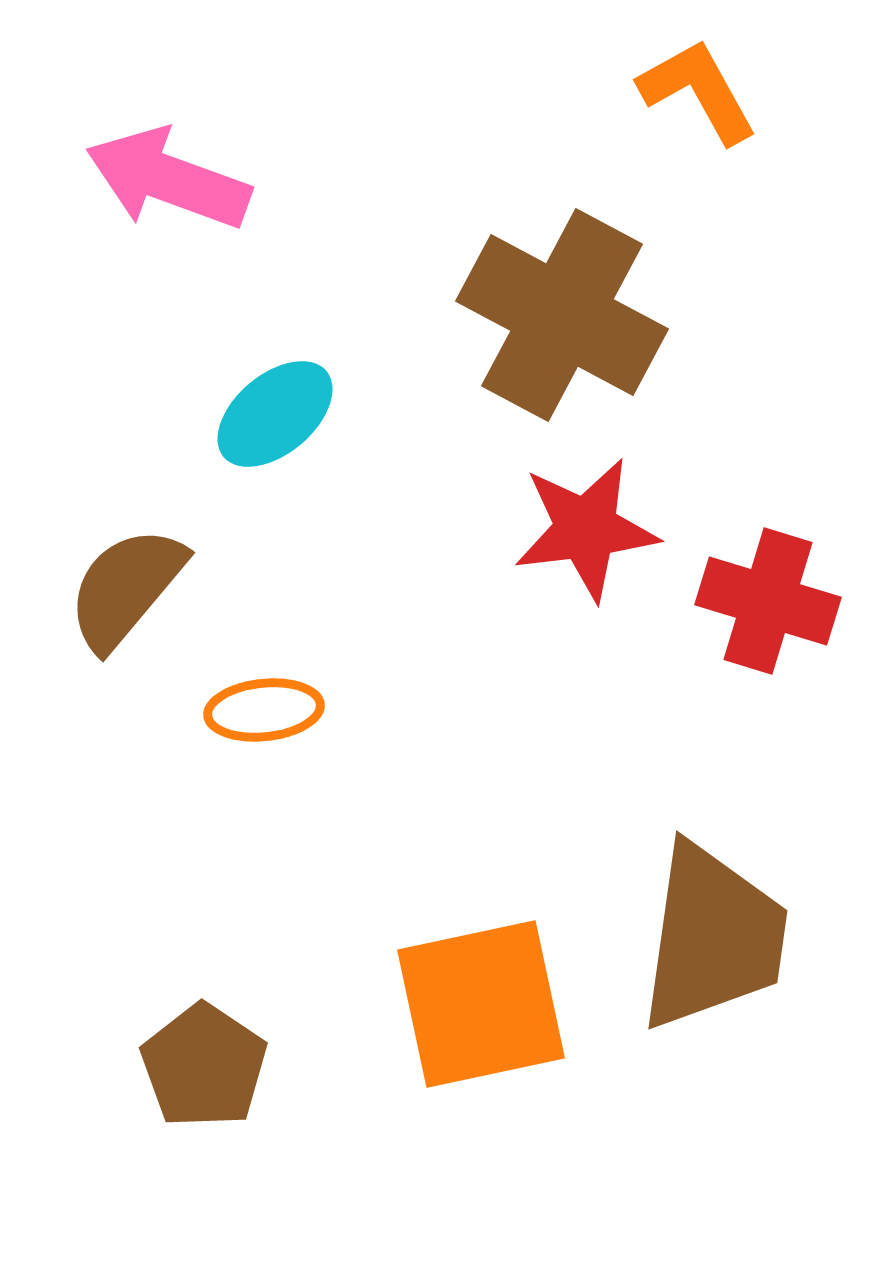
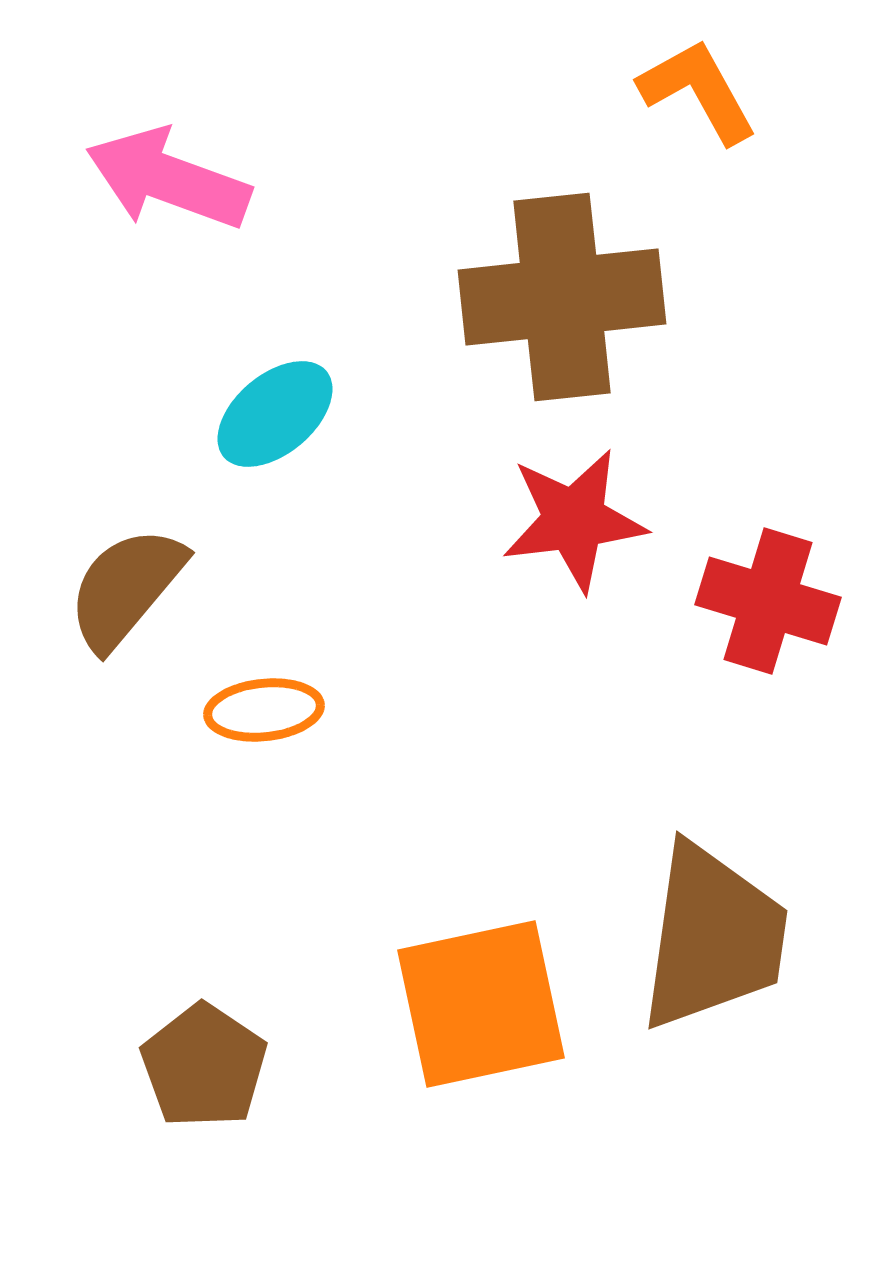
brown cross: moved 18 px up; rotated 34 degrees counterclockwise
red star: moved 12 px left, 9 px up
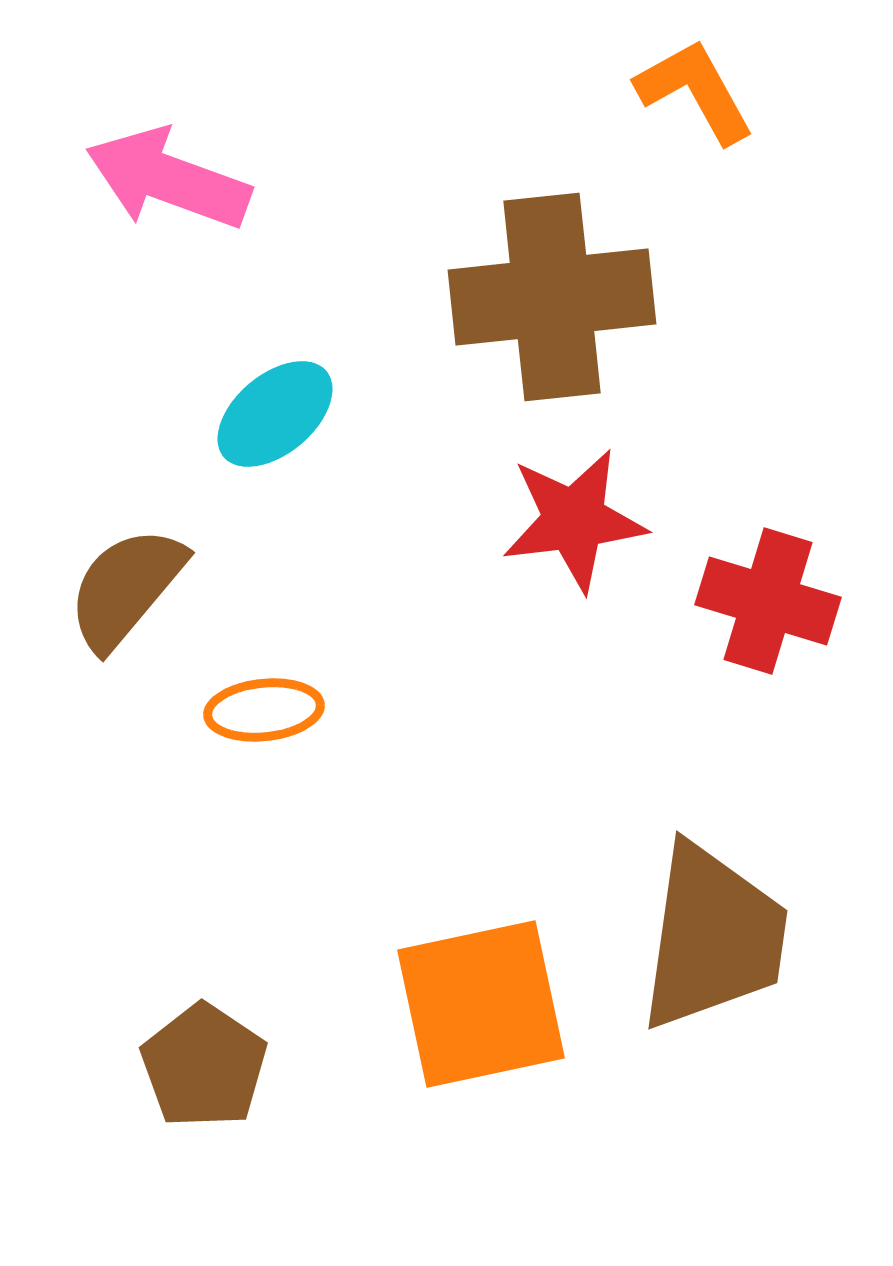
orange L-shape: moved 3 px left
brown cross: moved 10 px left
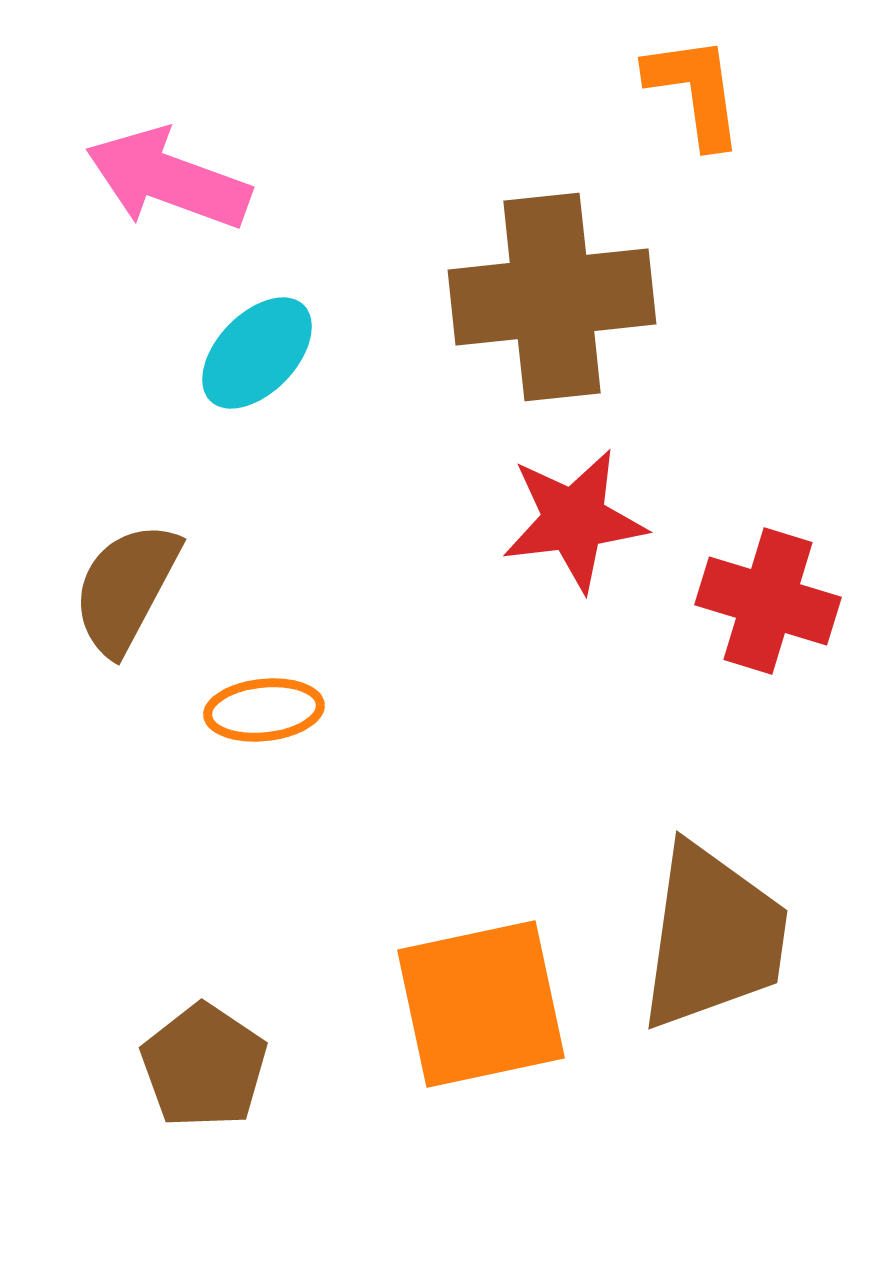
orange L-shape: rotated 21 degrees clockwise
cyan ellipse: moved 18 px left, 61 px up; rotated 6 degrees counterclockwise
brown semicircle: rotated 12 degrees counterclockwise
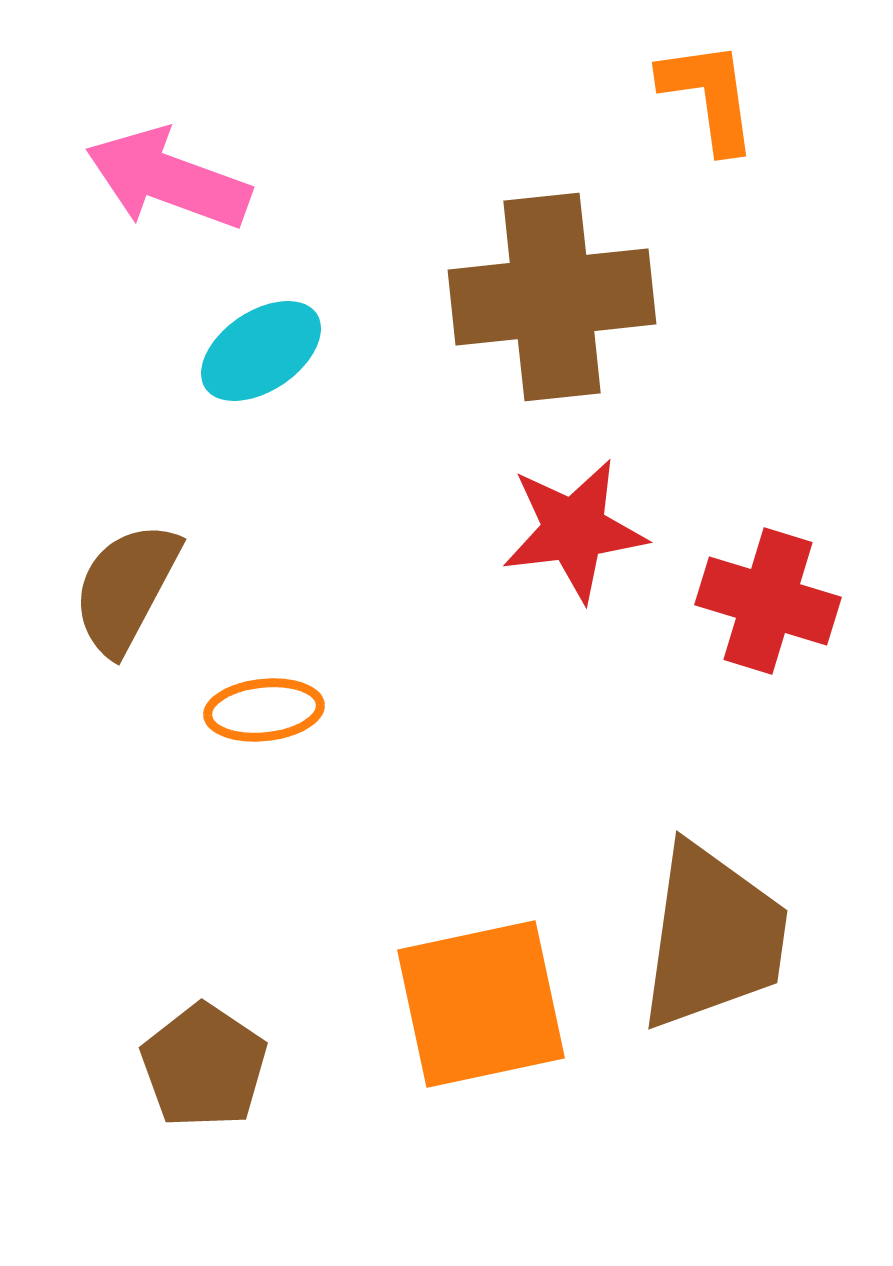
orange L-shape: moved 14 px right, 5 px down
cyan ellipse: moved 4 px right, 2 px up; rotated 12 degrees clockwise
red star: moved 10 px down
